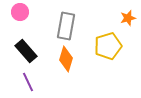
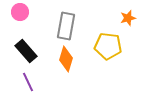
yellow pentagon: rotated 24 degrees clockwise
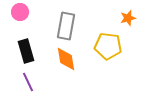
black rectangle: rotated 25 degrees clockwise
orange diamond: rotated 25 degrees counterclockwise
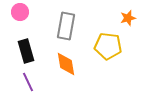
orange diamond: moved 5 px down
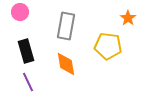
orange star: rotated 21 degrees counterclockwise
